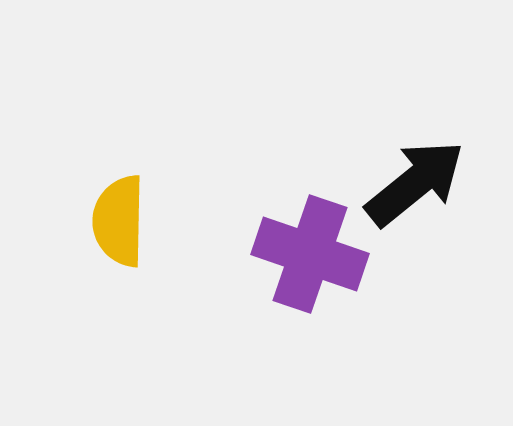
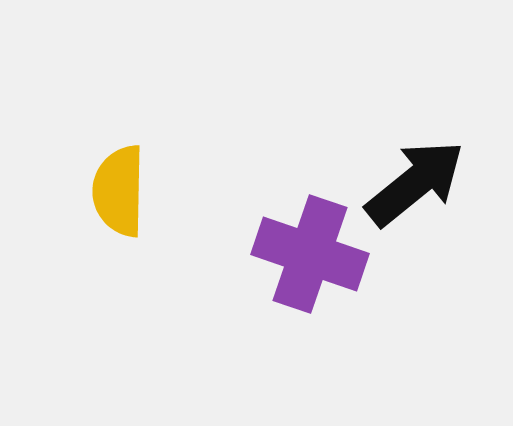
yellow semicircle: moved 30 px up
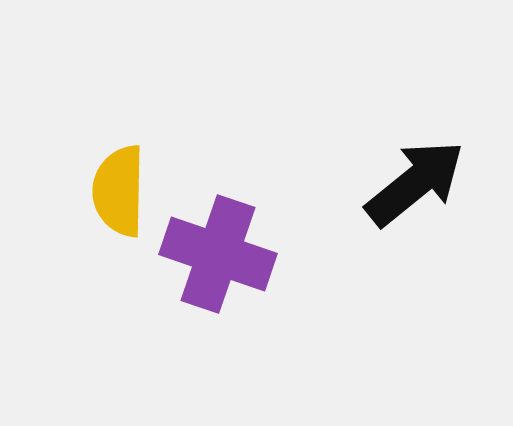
purple cross: moved 92 px left
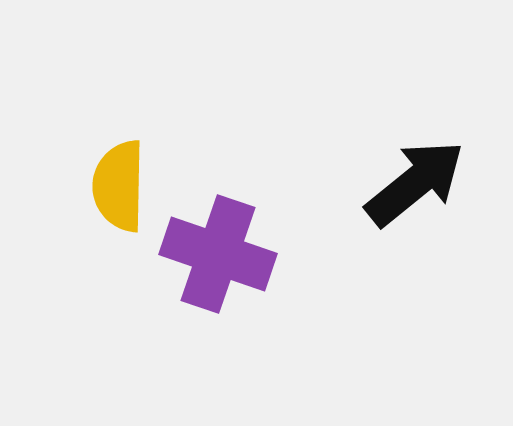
yellow semicircle: moved 5 px up
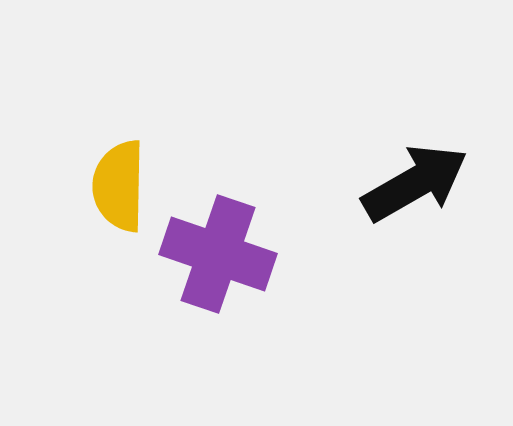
black arrow: rotated 9 degrees clockwise
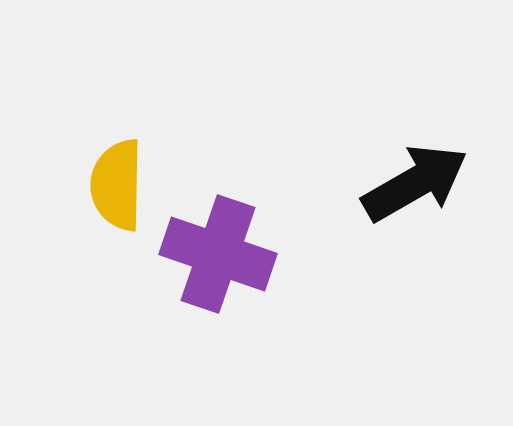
yellow semicircle: moved 2 px left, 1 px up
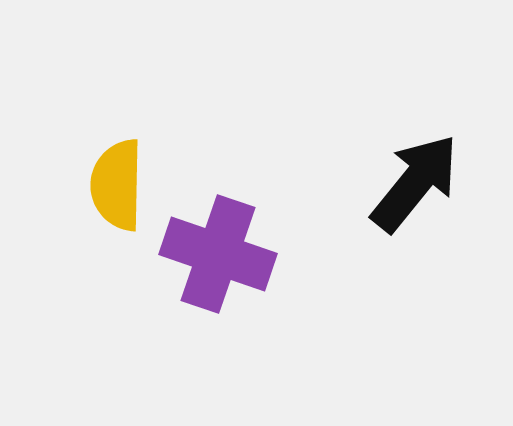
black arrow: rotated 21 degrees counterclockwise
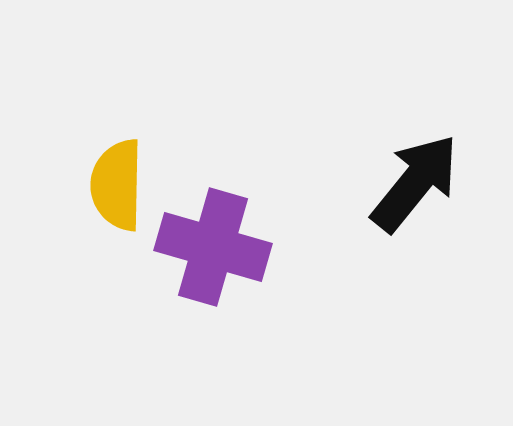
purple cross: moved 5 px left, 7 px up; rotated 3 degrees counterclockwise
